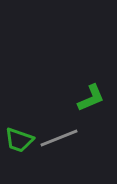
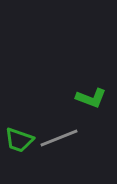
green L-shape: rotated 44 degrees clockwise
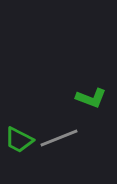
green trapezoid: rotated 8 degrees clockwise
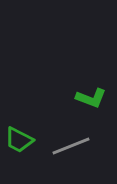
gray line: moved 12 px right, 8 px down
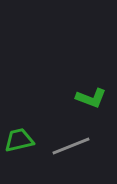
green trapezoid: rotated 140 degrees clockwise
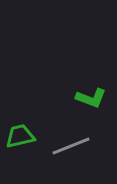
green trapezoid: moved 1 px right, 4 px up
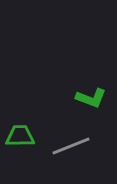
green trapezoid: rotated 12 degrees clockwise
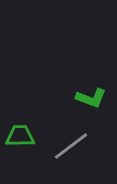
gray line: rotated 15 degrees counterclockwise
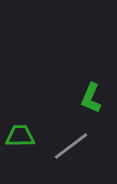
green L-shape: rotated 92 degrees clockwise
